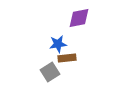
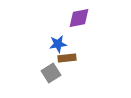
gray square: moved 1 px right, 1 px down
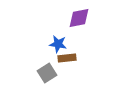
blue star: rotated 18 degrees clockwise
gray square: moved 4 px left
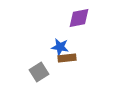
blue star: moved 2 px right, 3 px down
gray square: moved 8 px left, 1 px up
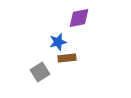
blue star: moved 2 px left, 5 px up; rotated 24 degrees counterclockwise
gray square: moved 1 px right
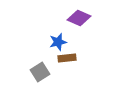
purple diamond: rotated 35 degrees clockwise
